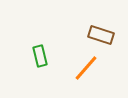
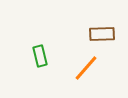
brown rectangle: moved 1 px right, 1 px up; rotated 20 degrees counterclockwise
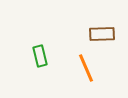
orange line: rotated 64 degrees counterclockwise
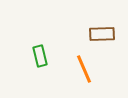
orange line: moved 2 px left, 1 px down
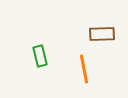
orange line: rotated 12 degrees clockwise
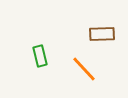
orange line: rotated 32 degrees counterclockwise
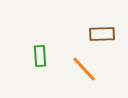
green rectangle: rotated 10 degrees clockwise
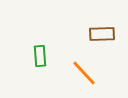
orange line: moved 4 px down
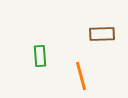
orange line: moved 3 px left, 3 px down; rotated 28 degrees clockwise
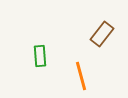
brown rectangle: rotated 50 degrees counterclockwise
